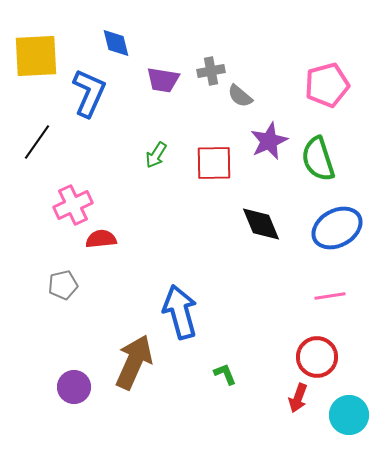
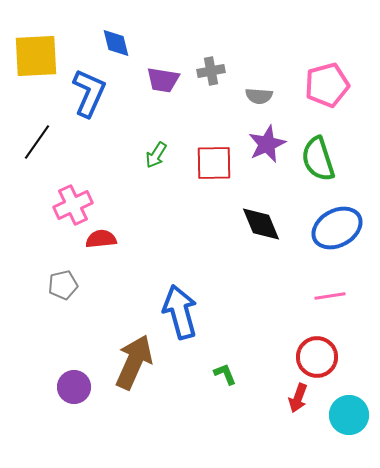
gray semicircle: moved 19 px right; rotated 36 degrees counterclockwise
purple star: moved 2 px left, 3 px down
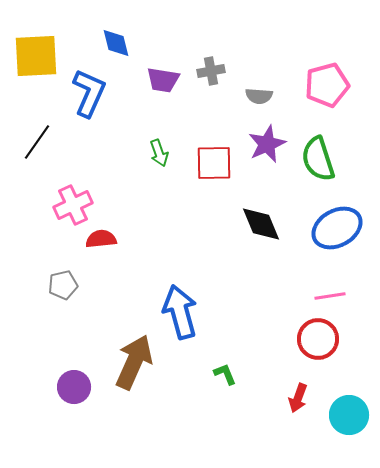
green arrow: moved 3 px right, 2 px up; rotated 52 degrees counterclockwise
red circle: moved 1 px right, 18 px up
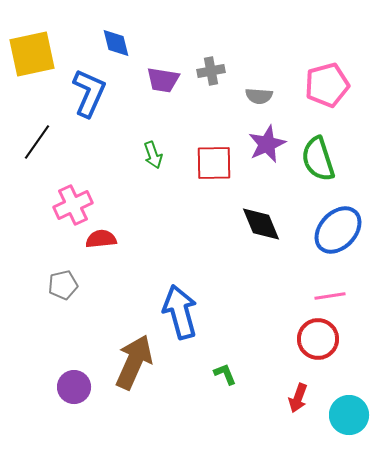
yellow square: moved 4 px left, 2 px up; rotated 9 degrees counterclockwise
green arrow: moved 6 px left, 2 px down
blue ellipse: moved 1 px right, 2 px down; rotated 18 degrees counterclockwise
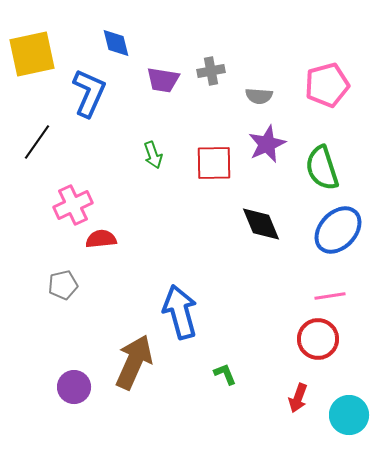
green semicircle: moved 4 px right, 9 px down
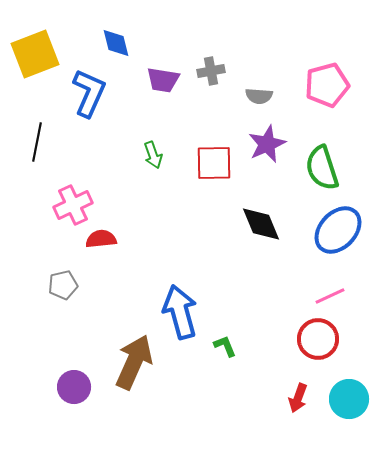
yellow square: moved 3 px right; rotated 9 degrees counterclockwise
black line: rotated 24 degrees counterclockwise
pink line: rotated 16 degrees counterclockwise
green L-shape: moved 28 px up
cyan circle: moved 16 px up
